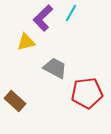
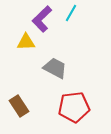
purple L-shape: moved 1 px left, 1 px down
yellow triangle: rotated 12 degrees clockwise
red pentagon: moved 13 px left, 14 px down
brown rectangle: moved 4 px right, 5 px down; rotated 15 degrees clockwise
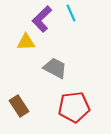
cyan line: rotated 54 degrees counterclockwise
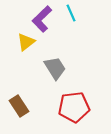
yellow triangle: rotated 36 degrees counterclockwise
gray trapezoid: rotated 30 degrees clockwise
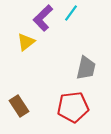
cyan line: rotated 60 degrees clockwise
purple L-shape: moved 1 px right, 1 px up
gray trapezoid: moved 31 px right; rotated 45 degrees clockwise
red pentagon: moved 1 px left
